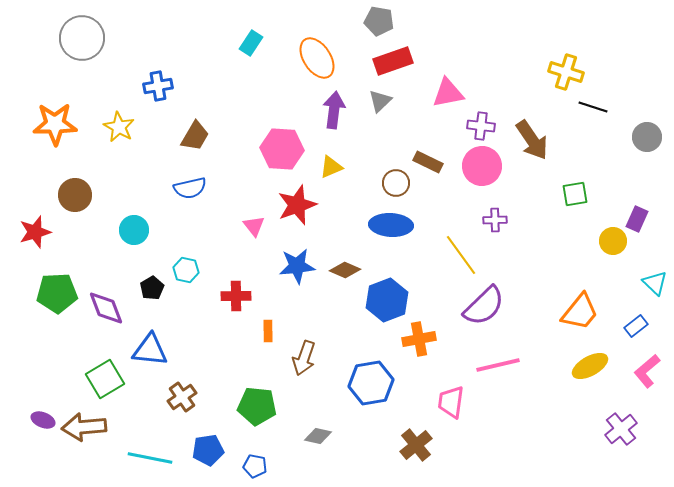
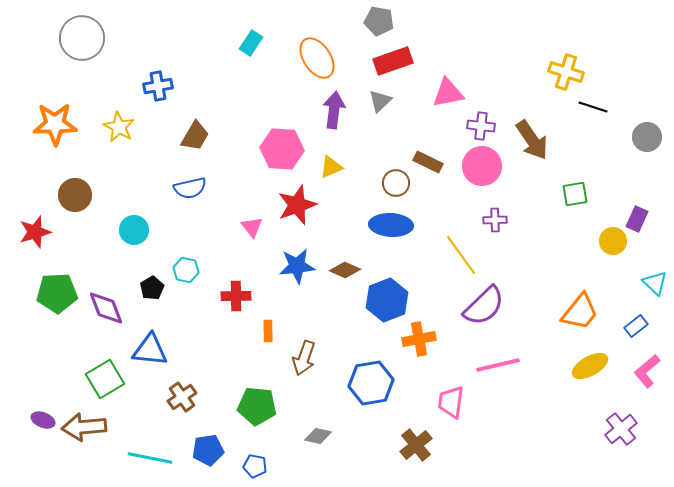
pink triangle at (254, 226): moved 2 px left, 1 px down
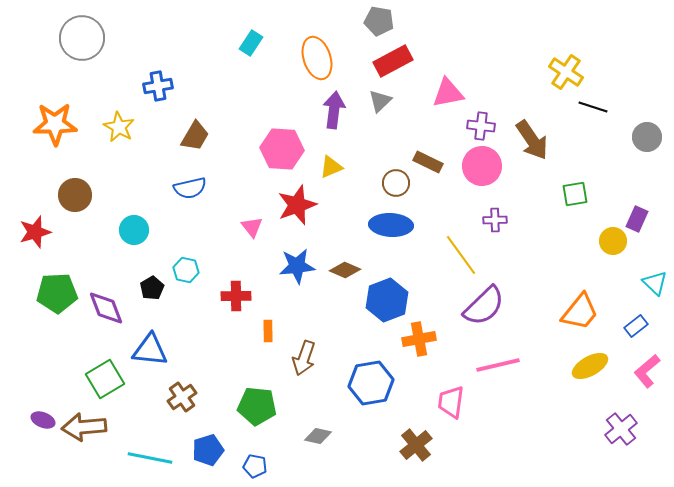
orange ellipse at (317, 58): rotated 15 degrees clockwise
red rectangle at (393, 61): rotated 9 degrees counterclockwise
yellow cross at (566, 72): rotated 16 degrees clockwise
blue pentagon at (208, 450): rotated 8 degrees counterclockwise
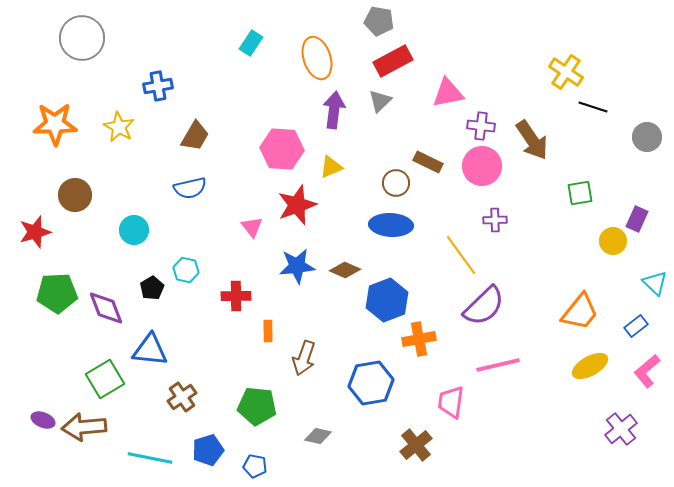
green square at (575, 194): moved 5 px right, 1 px up
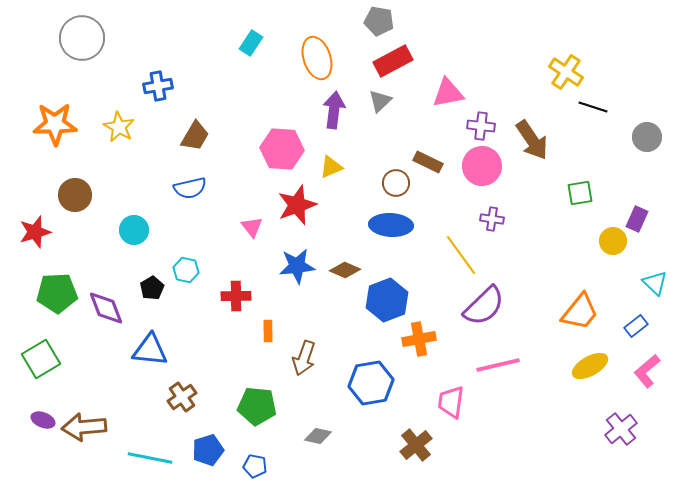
purple cross at (495, 220): moved 3 px left, 1 px up; rotated 10 degrees clockwise
green square at (105, 379): moved 64 px left, 20 px up
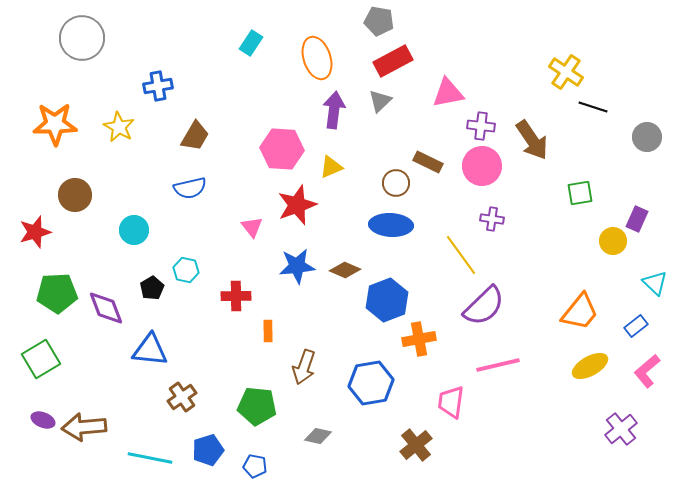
brown arrow at (304, 358): moved 9 px down
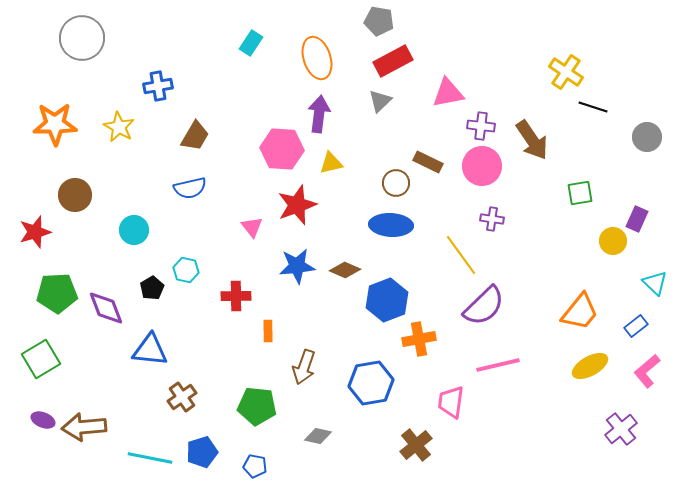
purple arrow at (334, 110): moved 15 px left, 4 px down
yellow triangle at (331, 167): moved 4 px up; rotated 10 degrees clockwise
blue pentagon at (208, 450): moved 6 px left, 2 px down
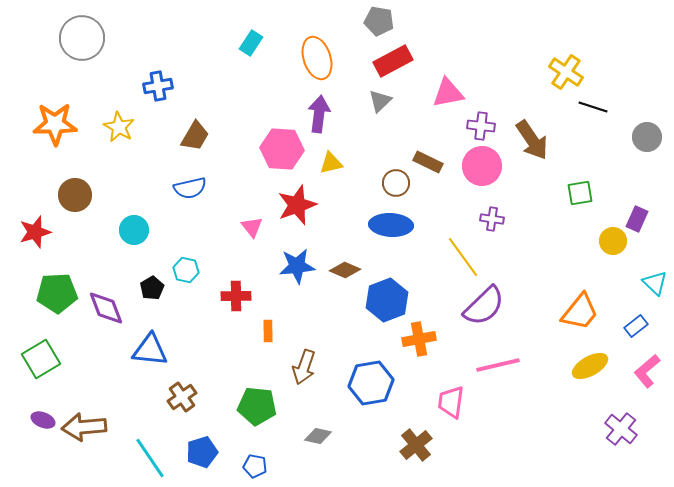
yellow line at (461, 255): moved 2 px right, 2 px down
purple cross at (621, 429): rotated 12 degrees counterclockwise
cyan line at (150, 458): rotated 45 degrees clockwise
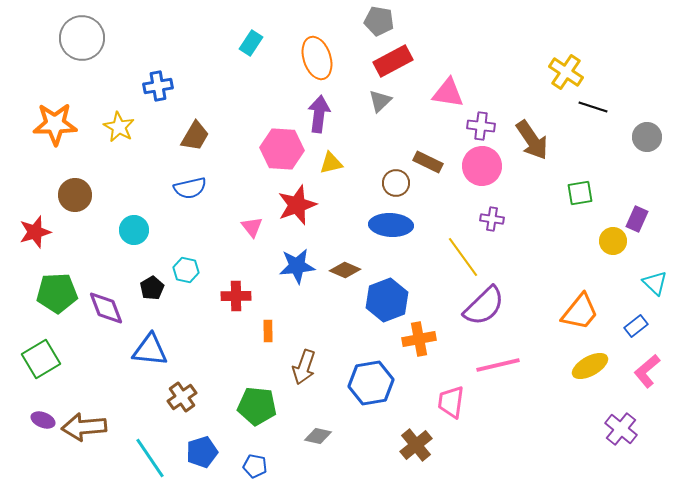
pink triangle at (448, 93): rotated 20 degrees clockwise
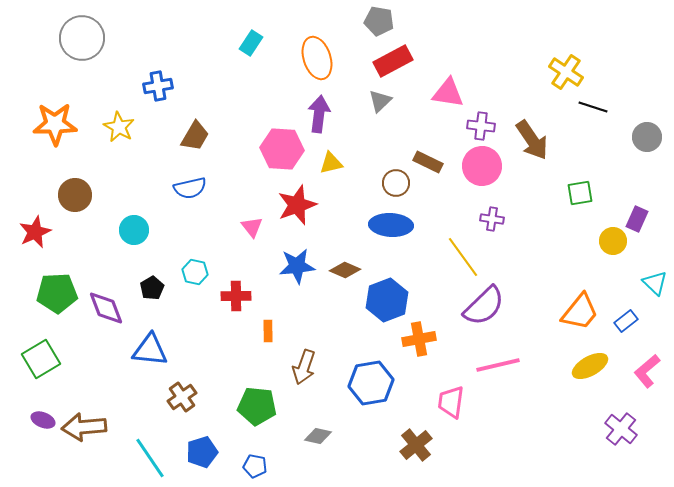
red star at (35, 232): rotated 8 degrees counterclockwise
cyan hexagon at (186, 270): moved 9 px right, 2 px down
blue rectangle at (636, 326): moved 10 px left, 5 px up
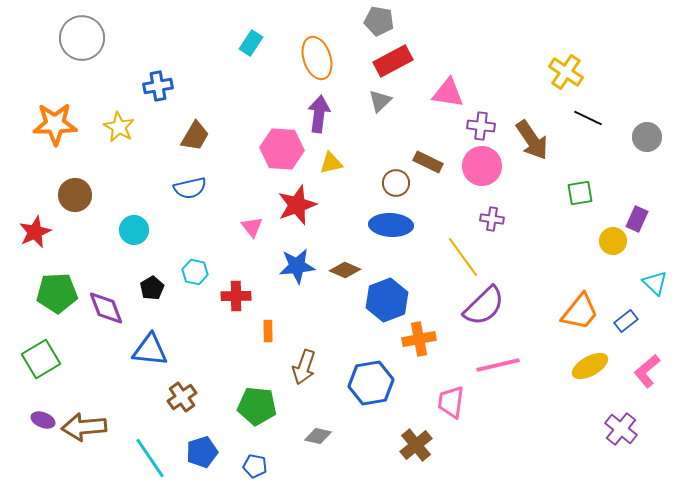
black line at (593, 107): moved 5 px left, 11 px down; rotated 8 degrees clockwise
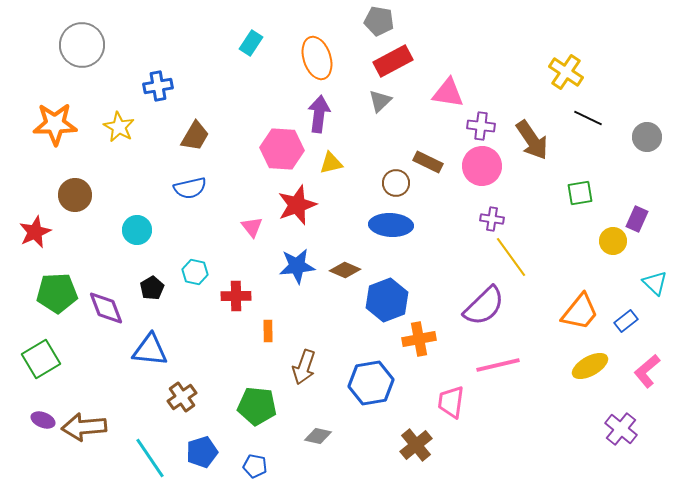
gray circle at (82, 38): moved 7 px down
cyan circle at (134, 230): moved 3 px right
yellow line at (463, 257): moved 48 px right
